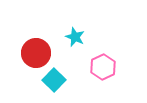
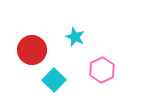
red circle: moved 4 px left, 3 px up
pink hexagon: moved 1 px left, 3 px down
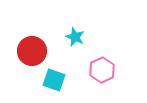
red circle: moved 1 px down
cyan square: rotated 25 degrees counterclockwise
